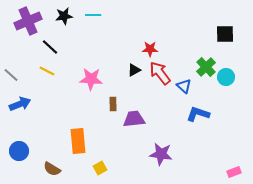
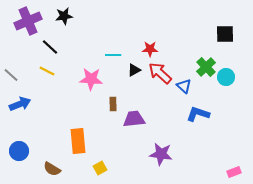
cyan line: moved 20 px right, 40 px down
red arrow: rotated 10 degrees counterclockwise
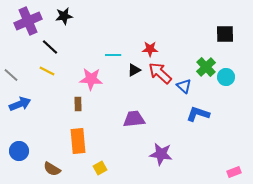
brown rectangle: moved 35 px left
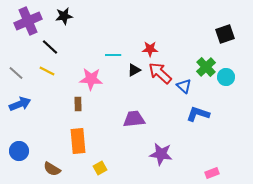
black square: rotated 18 degrees counterclockwise
gray line: moved 5 px right, 2 px up
pink rectangle: moved 22 px left, 1 px down
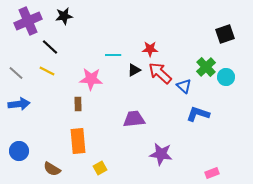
blue arrow: moved 1 px left; rotated 15 degrees clockwise
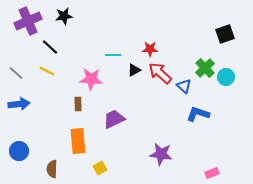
green cross: moved 1 px left, 1 px down
purple trapezoid: moved 20 px left; rotated 20 degrees counterclockwise
brown semicircle: rotated 60 degrees clockwise
